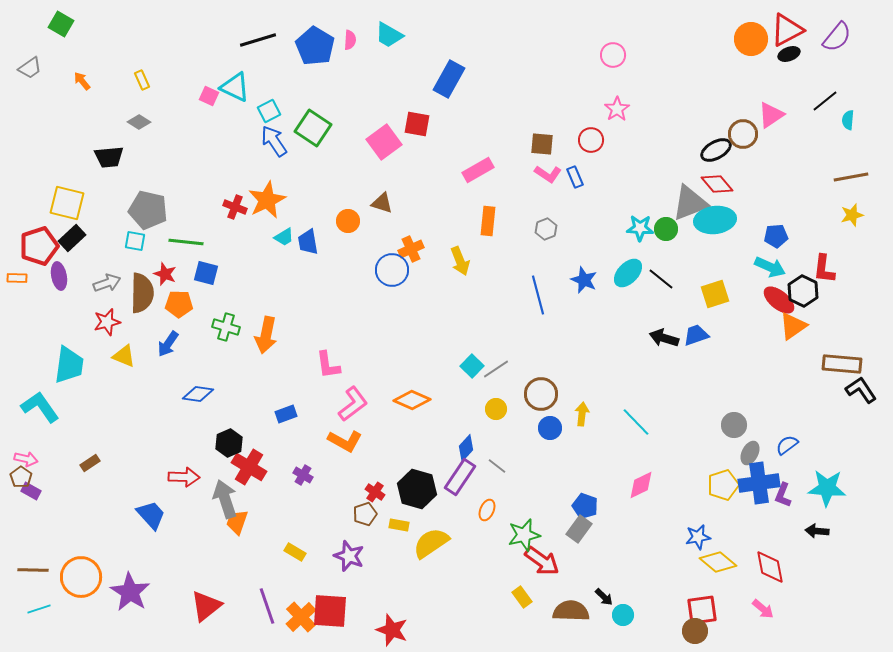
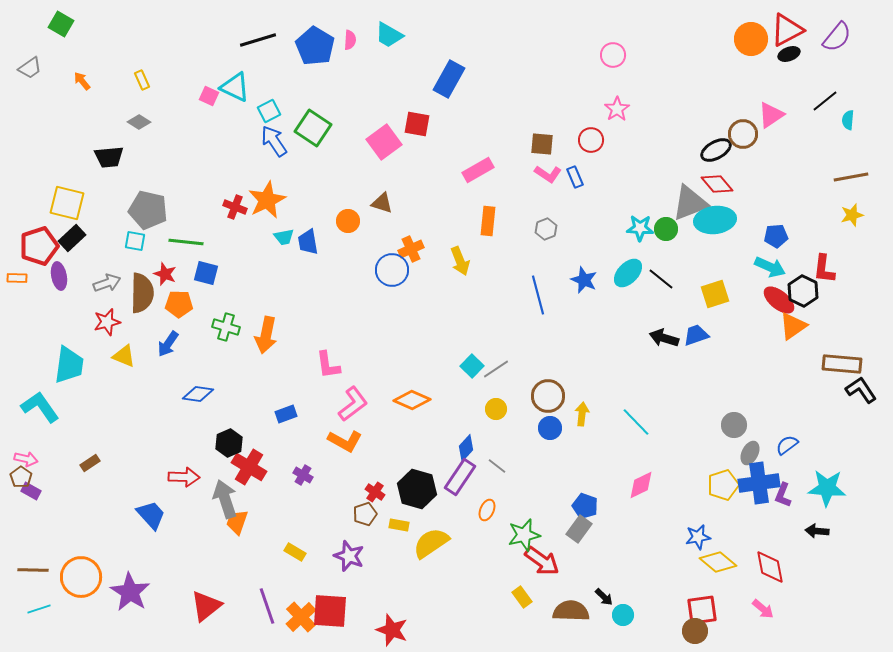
cyan trapezoid at (284, 237): rotated 20 degrees clockwise
brown circle at (541, 394): moved 7 px right, 2 px down
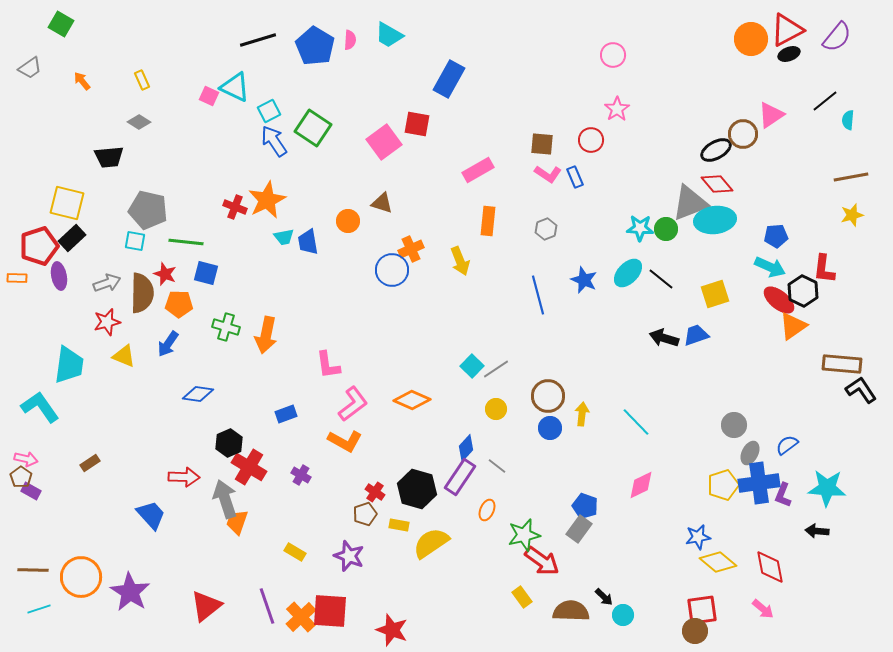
purple cross at (303, 475): moved 2 px left
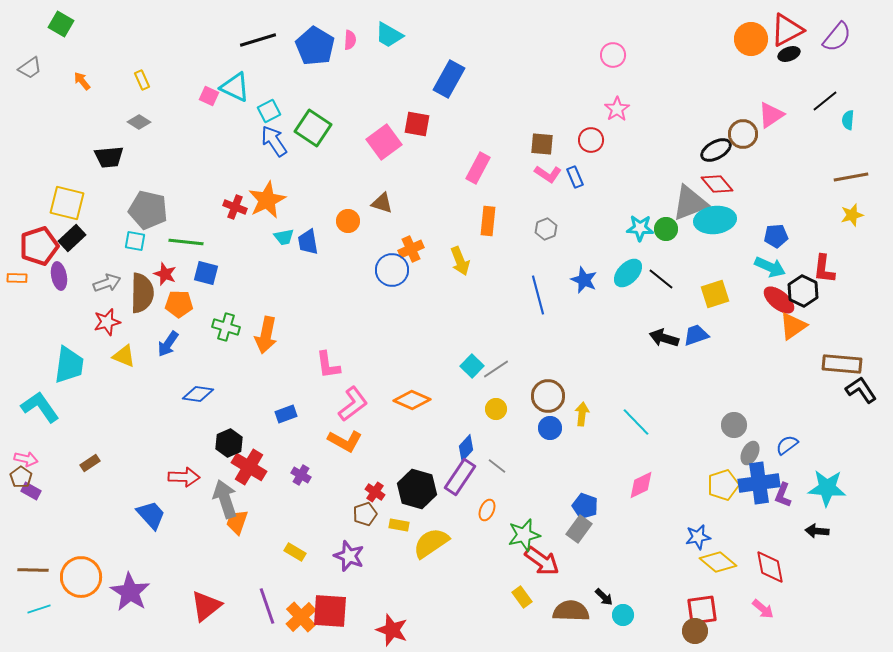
pink rectangle at (478, 170): moved 2 px up; rotated 32 degrees counterclockwise
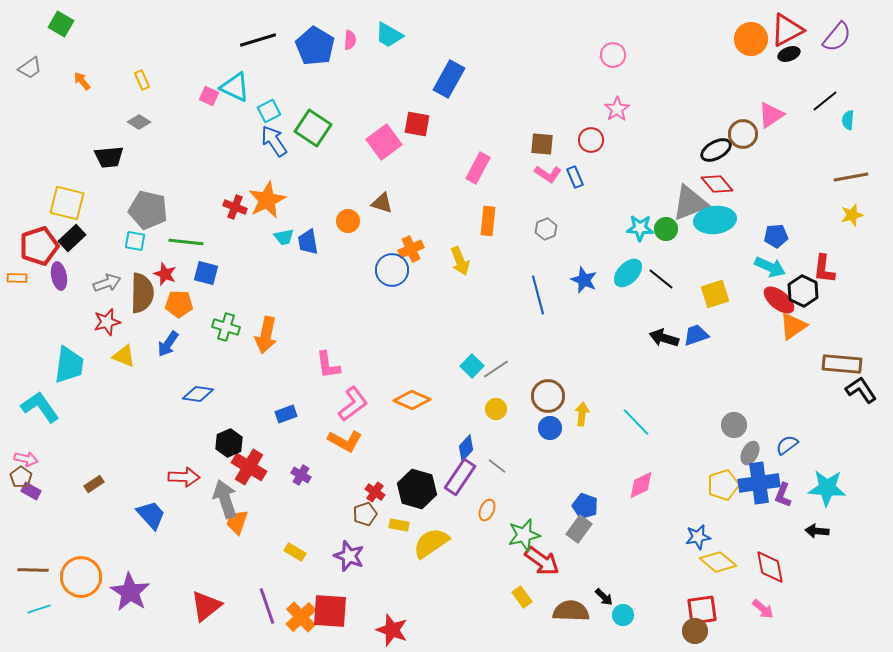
brown rectangle at (90, 463): moved 4 px right, 21 px down
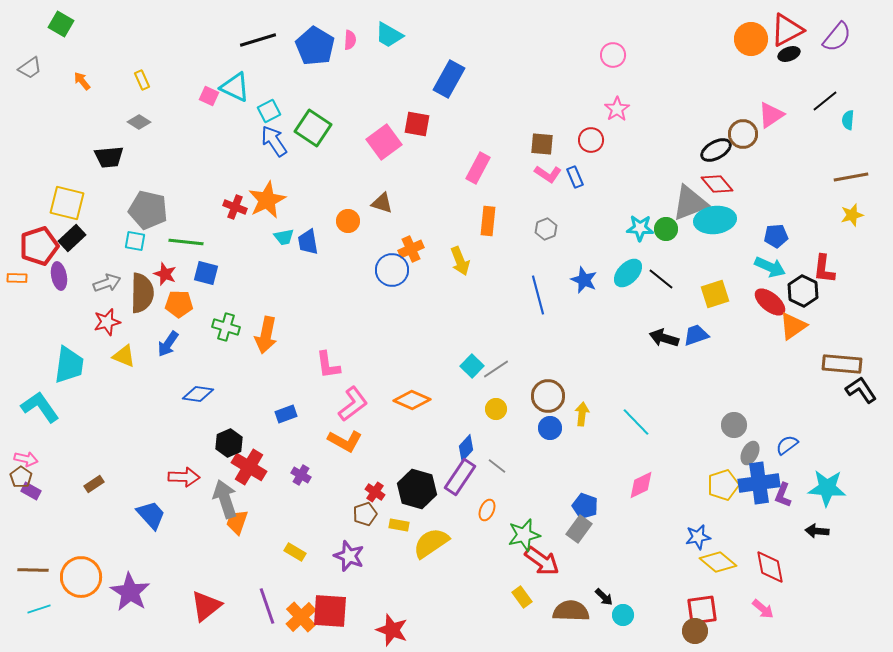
red ellipse at (779, 300): moved 9 px left, 2 px down
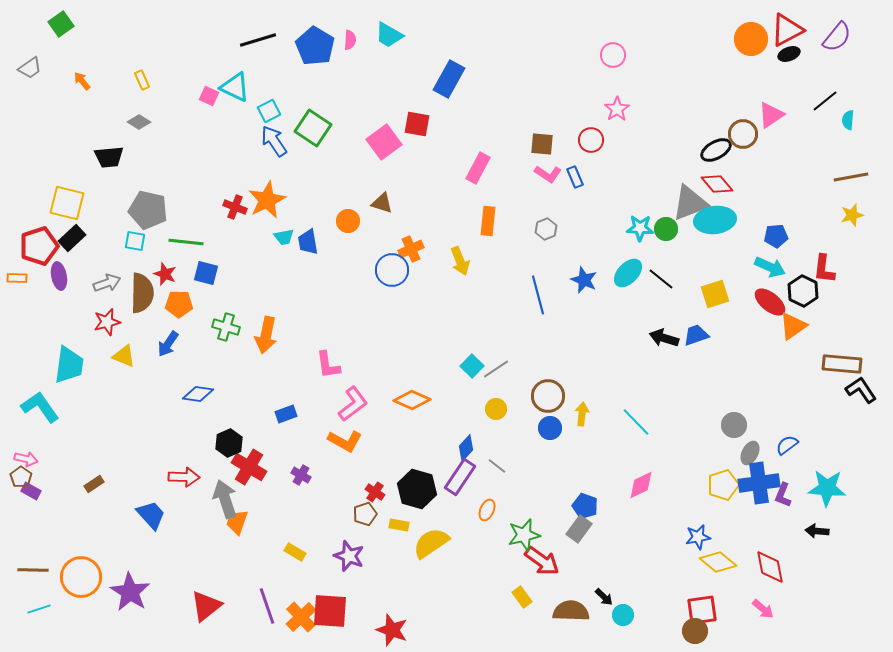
green square at (61, 24): rotated 25 degrees clockwise
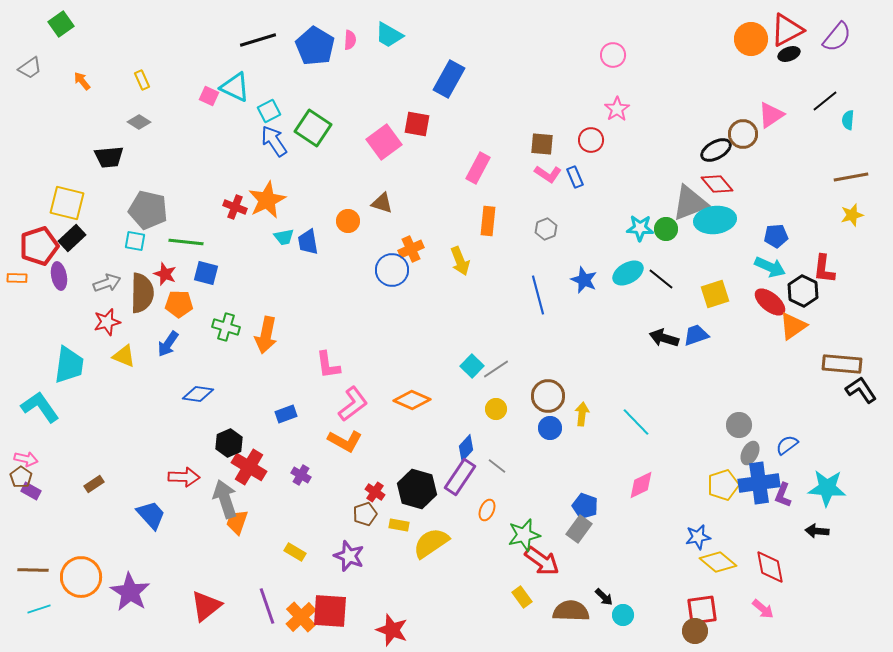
cyan ellipse at (628, 273): rotated 16 degrees clockwise
gray circle at (734, 425): moved 5 px right
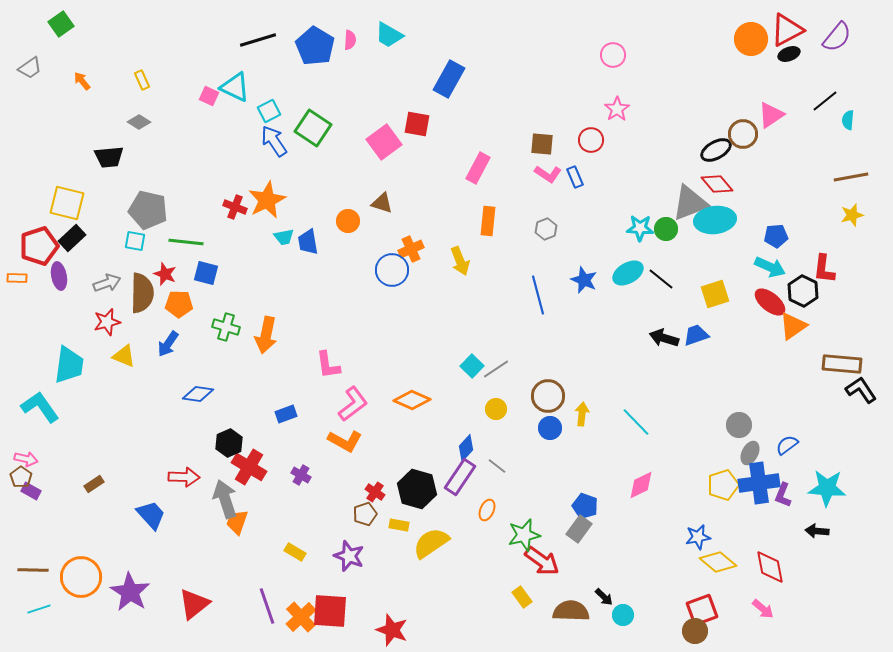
red triangle at (206, 606): moved 12 px left, 2 px up
red square at (702, 610): rotated 12 degrees counterclockwise
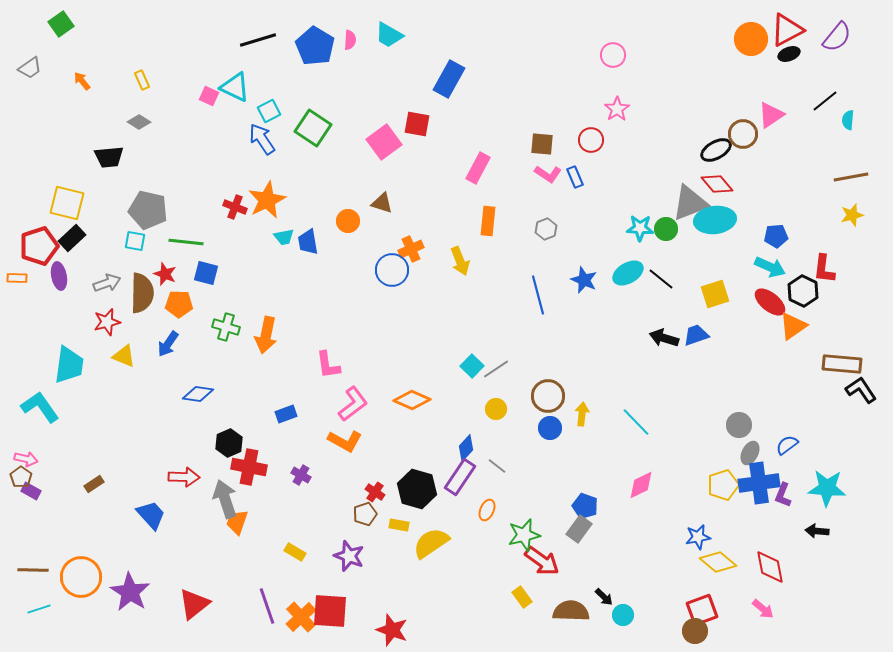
blue arrow at (274, 141): moved 12 px left, 2 px up
red cross at (249, 467): rotated 20 degrees counterclockwise
